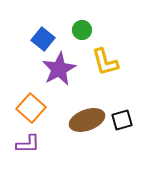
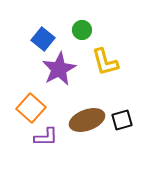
purple L-shape: moved 18 px right, 7 px up
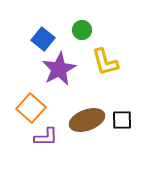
black square: rotated 15 degrees clockwise
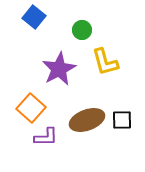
blue square: moved 9 px left, 22 px up
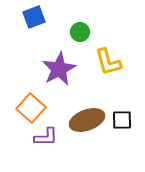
blue square: rotated 30 degrees clockwise
green circle: moved 2 px left, 2 px down
yellow L-shape: moved 3 px right
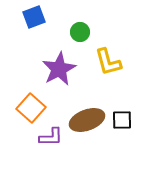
purple L-shape: moved 5 px right
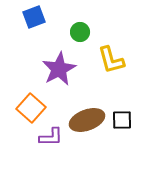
yellow L-shape: moved 3 px right, 2 px up
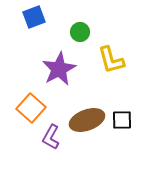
purple L-shape: rotated 120 degrees clockwise
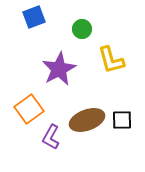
green circle: moved 2 px right, 3 px up
orange square: moved 2 px left, 1 px down; rotated 12 degrees clockwise
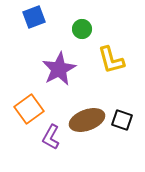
black square: rotated 20 degrees clockwise
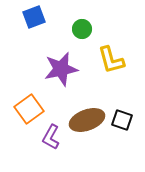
purple star: moved 2 px right; rotated 16 degrees clockwise
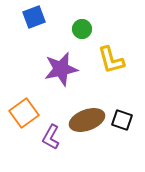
orange square: moved 5 px left, 4 px down
